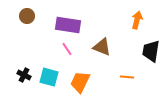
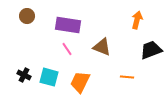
black trapezoid: moved 1 px up; rotated 60 degrees clockwise
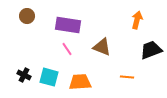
orange trapezoid: rotated 60 degrees clockwise
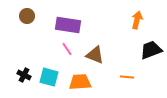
brown triangle: moved 7 px left, 8 px down
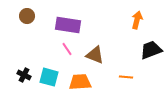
orange line: moved 1 px left
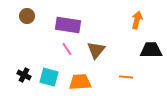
black trapezoid: rotated 20 degrees clockwise
brown triangle: moved 1 px right, 5 px up; rotated 48 degrees clockwise
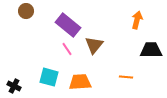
brown circle: moved 1 px left, 5 px up
purple rectangle: rotated 30 degrees clockwise
brown triangle: moved 2 px left, 5 px up
black cross: moved 10 px left, 11 px down
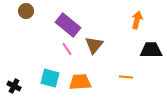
cyan square: moved 1 px right, 1 px down
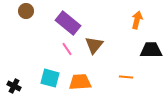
purple rectangle: moved 2 px up
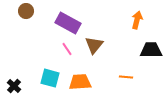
purple rectangle: rotated 10 degrees counterclockwise
black cross: rotated 16 degrees clockwise
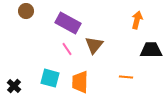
orange trapezoid: rotated 85 degrees counterclockwise
